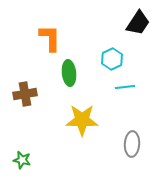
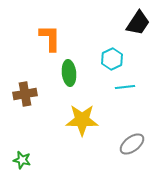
gray ellipse: rotated 50 degrees clockwise
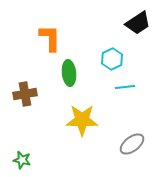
black trapezoid: rotated 24 degrees clockwise
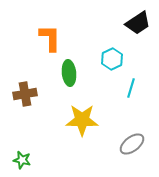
cyan line: moved 6 px right, 1 px down; rotated 66 degrees counterclockwise
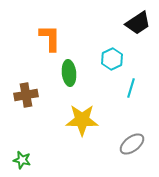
brown cross: moved 1 px right, 1 px down
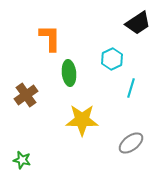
brown cross: rotated 25 degrees counterclockwise
gray ellipse: moved 1 px left, 1 px up
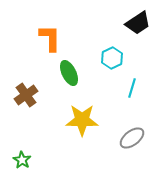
cyan hexagon: moved 1 px up
green ellipse: rotated 20 degrees counterclockwise
cyan line: moved 1 px right
gray ellipse: moved 1 px right, 5 px up
green star: rotated 18 degrees clockwise
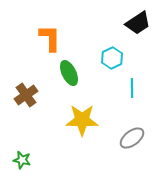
cyan line: rotated 18 degrees counterclockwise
green star: rotated 18 degrees counterclockwise
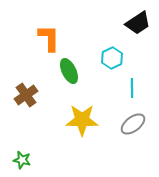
orange L-shape: moved 1 px left
green ellipse: moved 2 px up
gray ellipse: moved 1 px right, 14 px up
